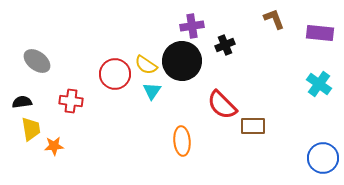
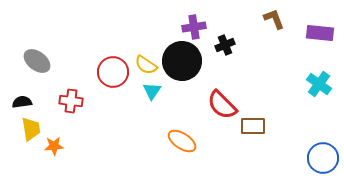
purple cross: moved 2 px right, 1 px down
red circle: moved 2 px left, 2 px up
orange ellipse: rotated 52 degrees counterclockwise
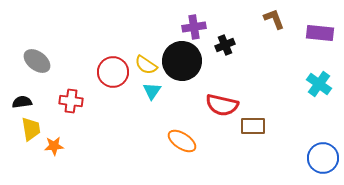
red semicircle: rotated 32 degrees counterclockwise
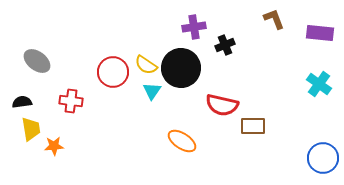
black circle: moved 1 px left, 7 px down
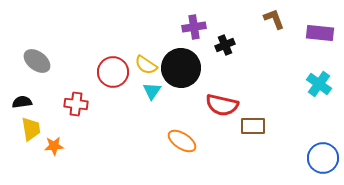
red cross: moved 5 px right, 3 px down
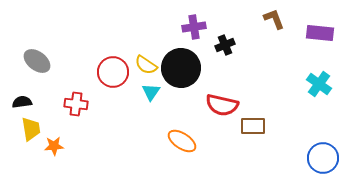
cyan triangle: moved 1 px left, 1 px down
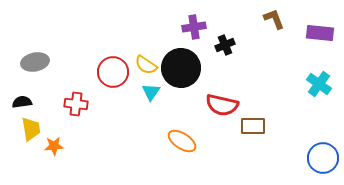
gray ellipse: moved 2 px left, 1 px down; rotated 48 degrees counterclockwise
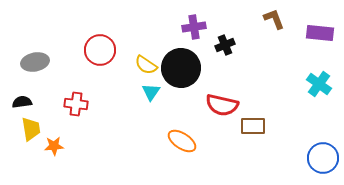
red circle: moved 13 px left, 22 px up
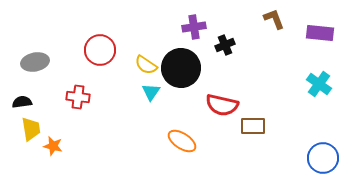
red cross: moved 2 px right, 7 px up
orange star: moved 1 px left; rotated 18 degrees clockwise
